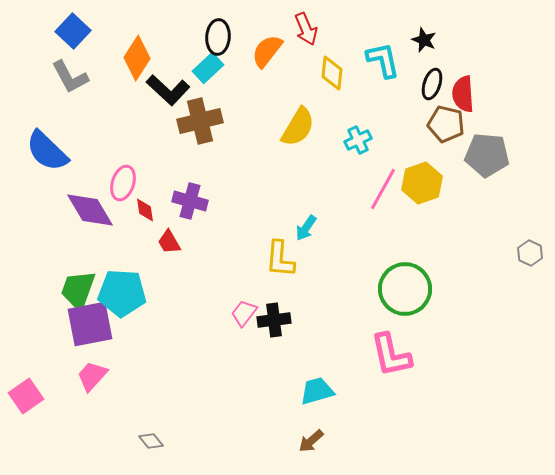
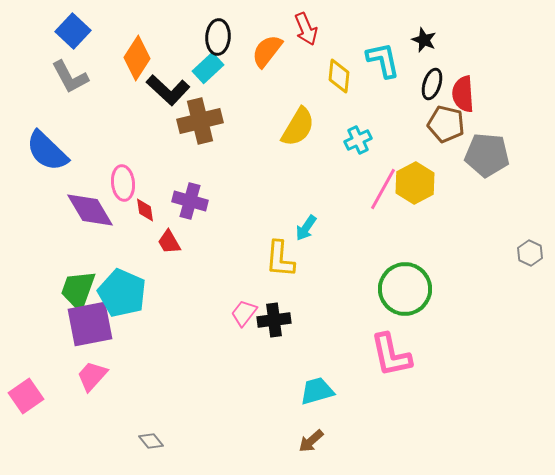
yellow diamond at (332, 73): moved 7 px right, 3 px down
pink ellipse at (123, 183): rotated 24 degrees counterclockwise
yellow hexagon at (422, 183): moved 7 px left; rotated 9 degrees counterclockwise
cyan pentagon at (122, 293): rotated 21 degrees clockwise
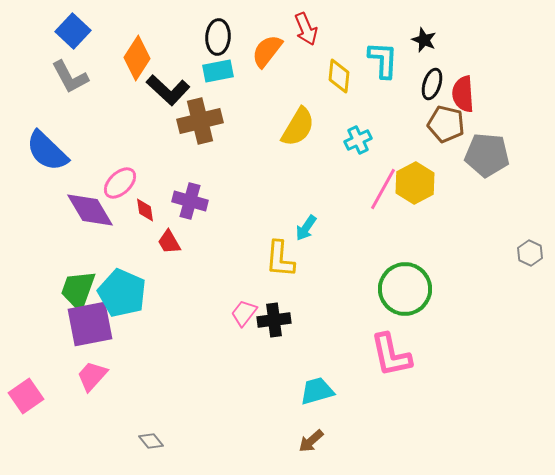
cyan L-shape at (383, 60): rotated 15 degrees clockwise
cyan rectangle at (208, 68): moved 10 px right, 3 px down; rotated 32 degrees clockwise
pink ellipse at (123, 183): moved 3 px left; rotated 52 degrees clockwise
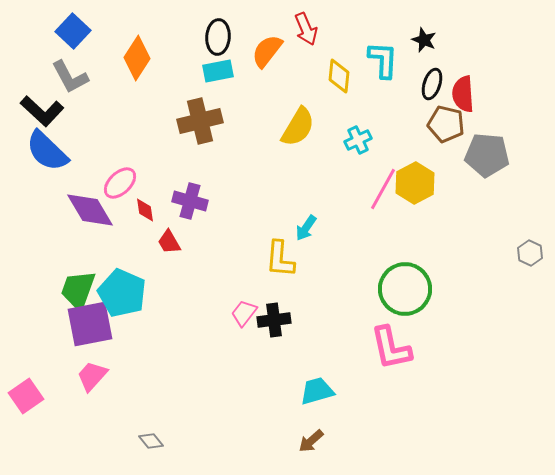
black L-shape at (168, 90): moved 126 px left, 21 px down
pink L-shape at (391, 355): moved 7 px up
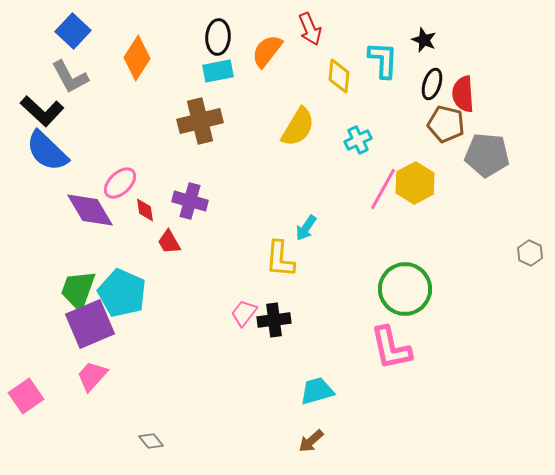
red arrow at (306, 29): moved 4 px right
purple square at (90, 324): rotated 12 degrees counterclockwise
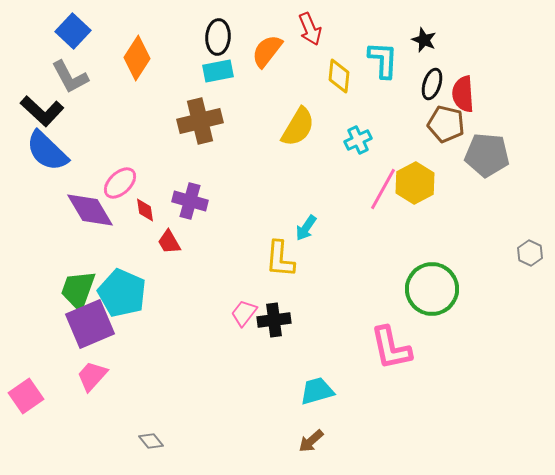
green circle at (405, 289): moved 27 px right
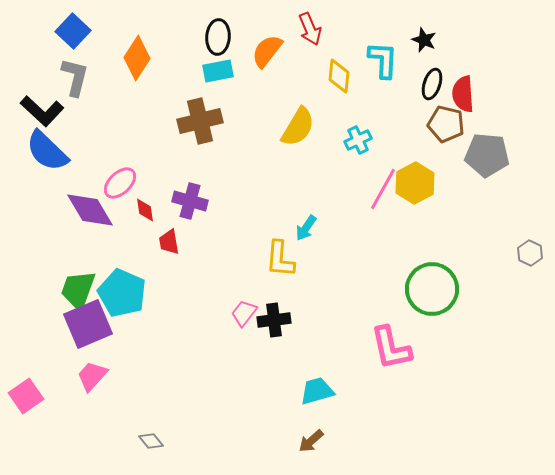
gray L-shape at (70, 77): moved 5 px right; rotated 138 degrees counterclockwise
red trapezoid at (169, 242): rotated 20 degrees clockwise
purple square at (90, 324): moved 2 px left
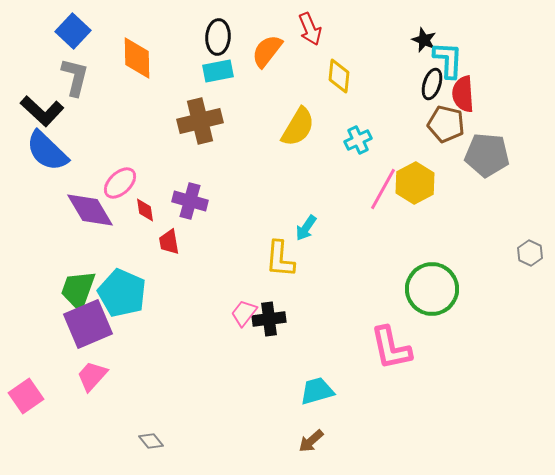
orange diamond at (137, 58): rotated 33 degrees counterclockwise
cyan L-shape at (383, 60): moved 65 px right
black cross at (274, 320): moved 5 px left, 1 px up
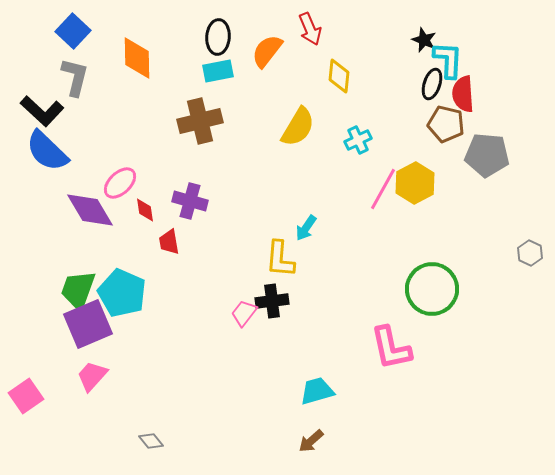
black cross at (269, 319): moved 3 px right, 18 px up
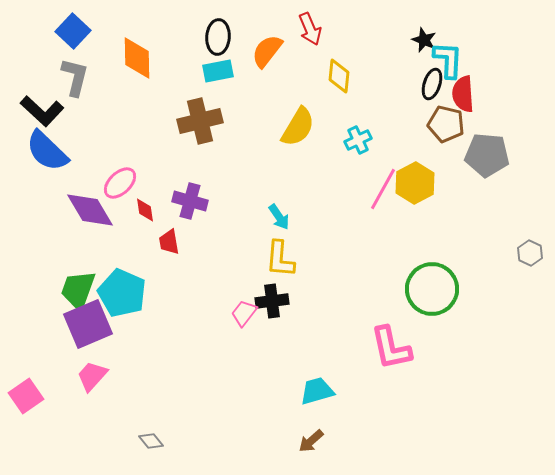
cyan arrow at (306, 228): moved 27 px left, 11 px up; rotated 68 degrees counterclockwise
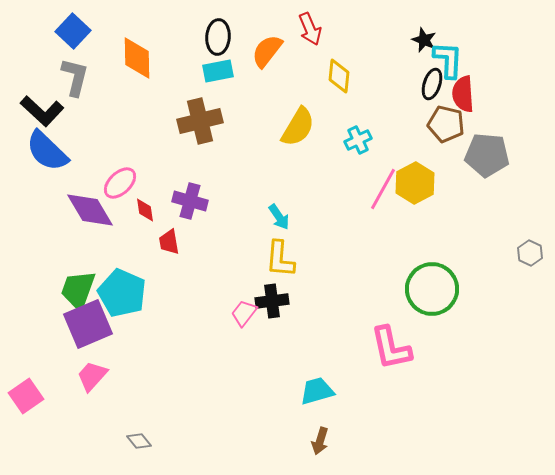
gray diamond at (151, 441): moved 12 px left
brown arrow at (311, 441): moved 9 px right; rotated 32 degrees counterclockwise
